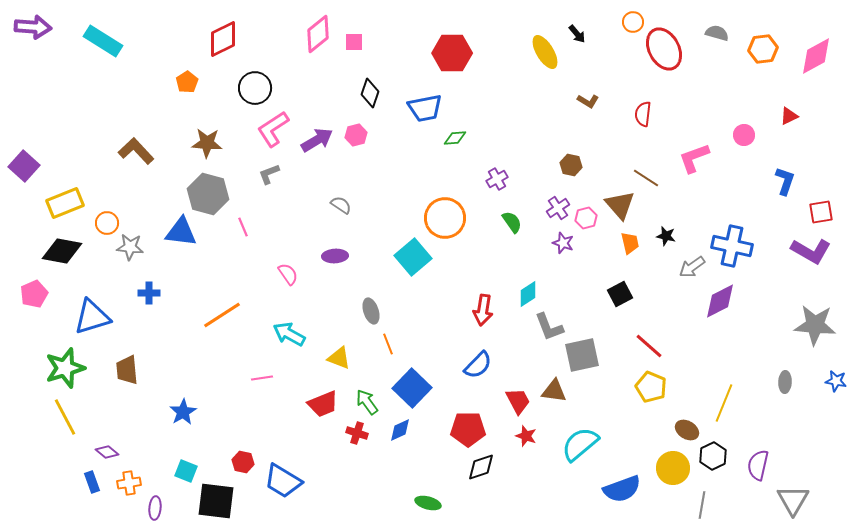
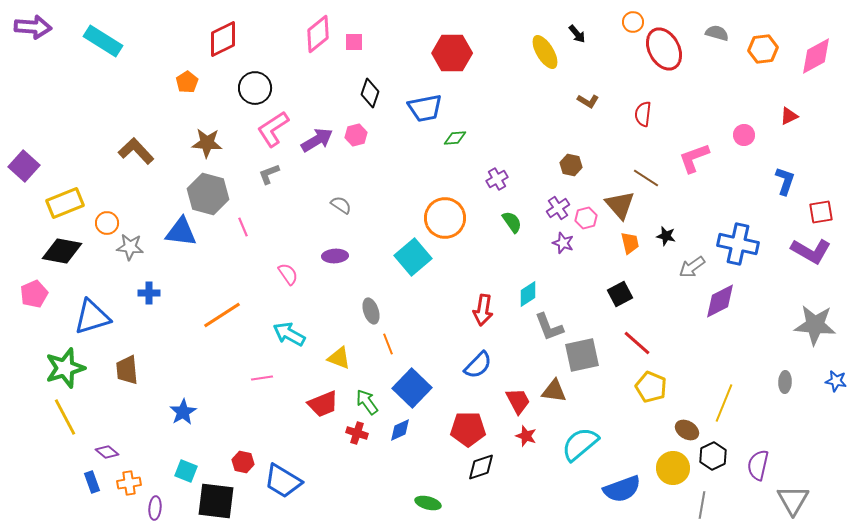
blue cross at (732, 246): moved 6 px right, 2 px up
red line at (649, 346): moved 12 px left, 3 px up
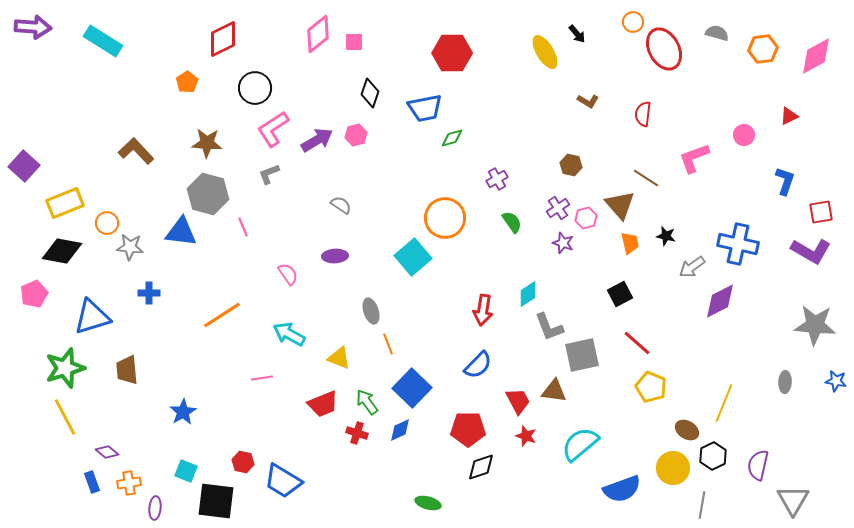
green diamond at (455, 138): moved 3 px left; rotated 10 degrees counterclockwise
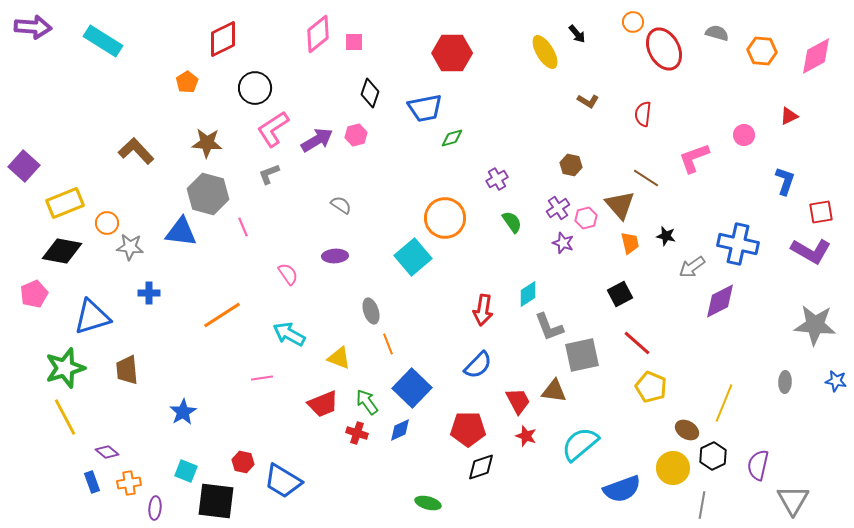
orange hexagon at (763, 49): moved 1 px left, 2 px down; rotated 12 degrees clockwise
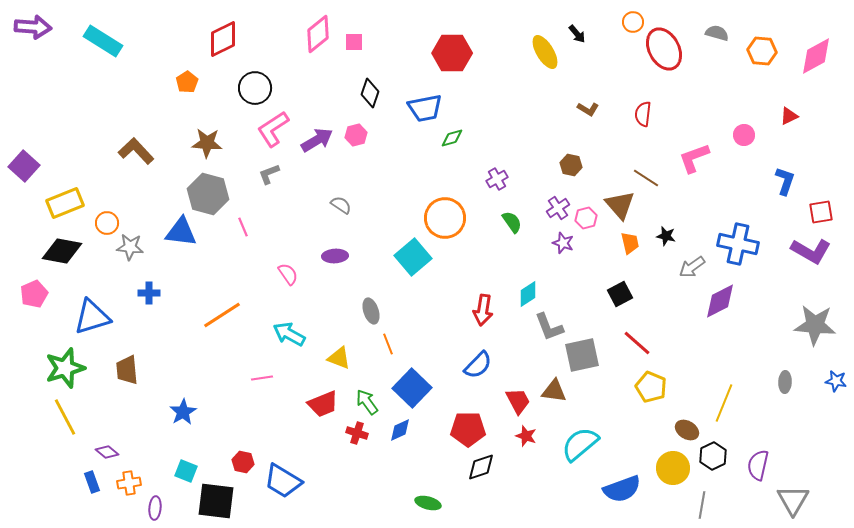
brown L-shape at (588, 101): moved 8 px down
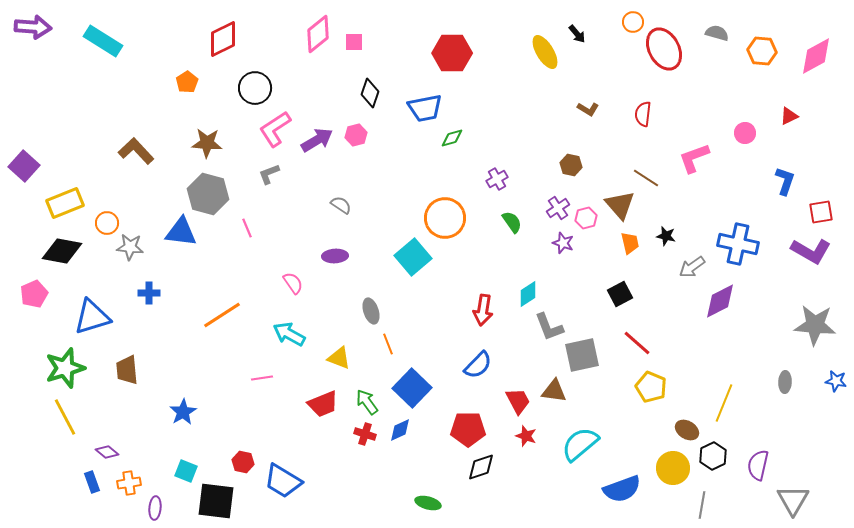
pink L-shape at (273, 129): moved 2 px right
pink circle at (744, 135): moved 1 px right, 2 px up
pink line at (243, 227): moved 4 px right, 1 px down
pink semicircle at (288, 274): moved 5 px right, 9 px down
red cross at (357, 433): moved 8 px right, 1 px down
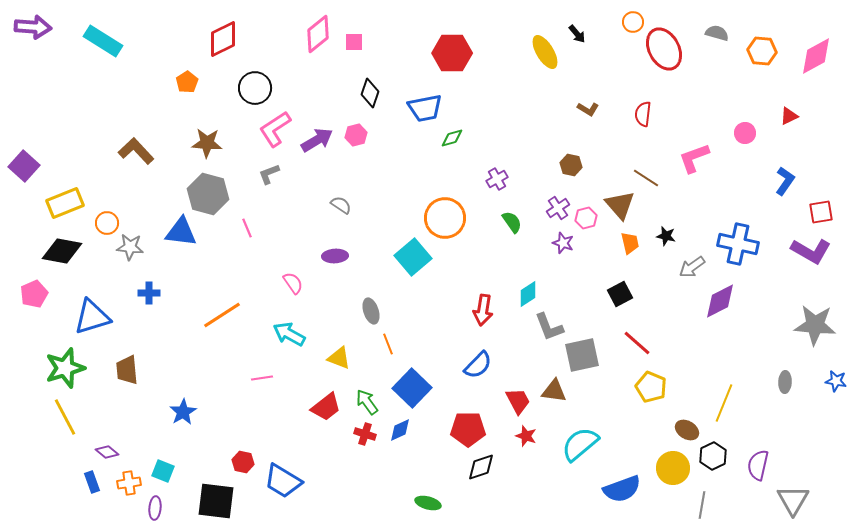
blue L-shape at (785, 181): rotated 16 degrees clockwise
red trapezoid at (323, 404): moved 3 px right, 3 px down; rotated 16 degrees counterclockwise
cyan square at (186, 471): moved 23 px left
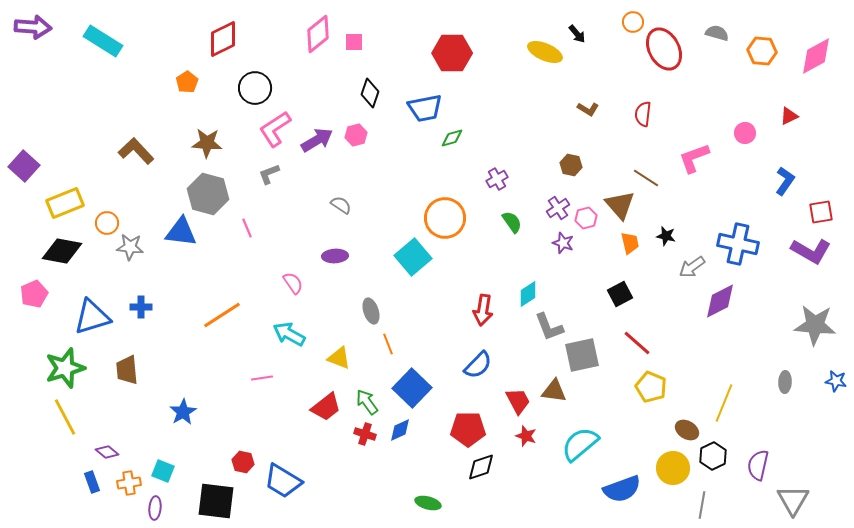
yellow ellipse at (545, 52): rotated 36 degrees counterclockwise
blue cross at (149, 293): moved 8 px left, 14 px down
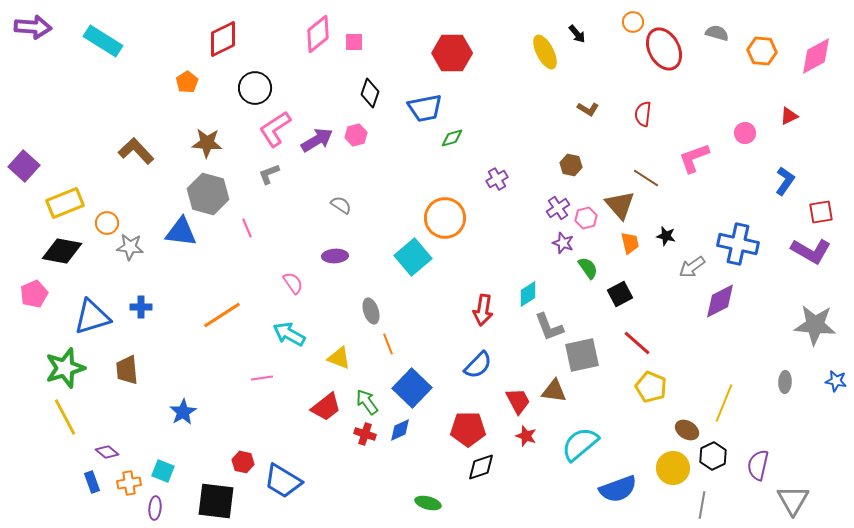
yellow ellipse at (545, 52): rotated 40 degrees clockwise
green semicircle at (512, 222): moved 76 px right, 46 px down
blue semicircle at (622, 489): moved 4 px left
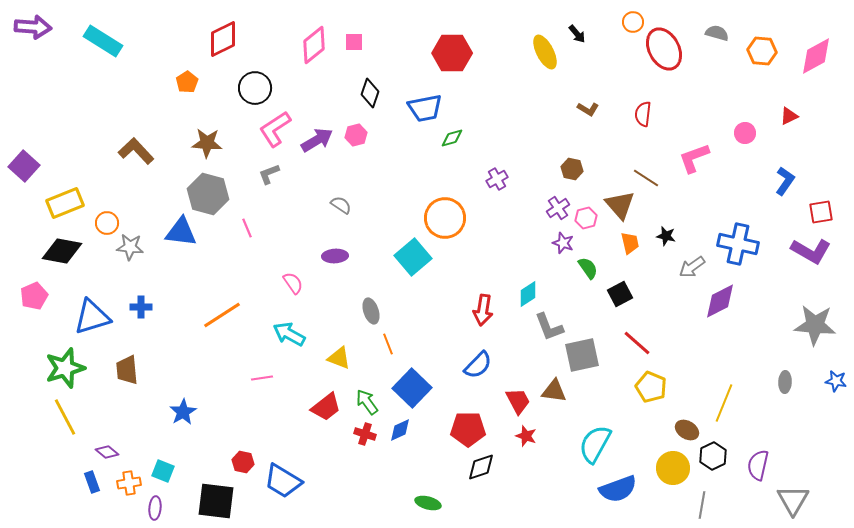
pink diamond at (318, 34): moved 4 px left, 11 px down
brown hexagon at (571, 165): moved 1 px right, 4 px down
pink pentagon at (34, 294): moved 2 px down
cyan semicircle at (580, 444): moved 15 px right; rotated 21 degrees counterclockwise
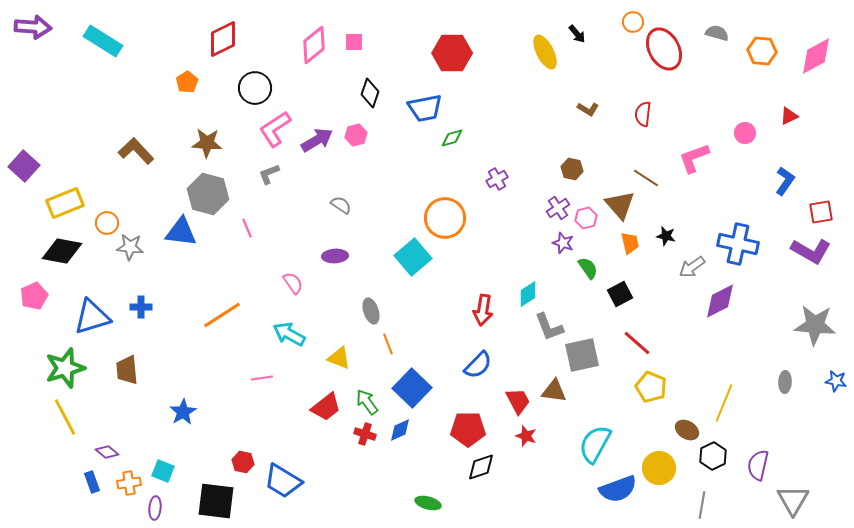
yellow circle at (673, 468): moved 14 px left
